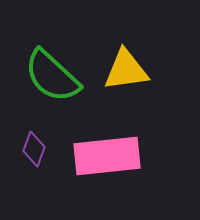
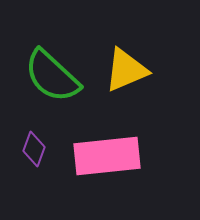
yellow triangle: rotated 15 degrees counterclockwise
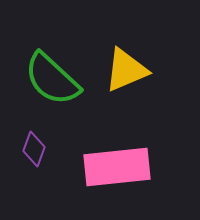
green semicircle: moved 3 px down
pink rectangle: moved 10 px right, 11 px down
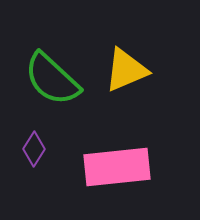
purple diamond: rotated 12 degrees clockwise
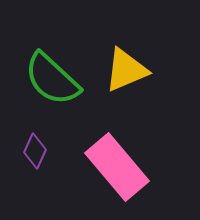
purple diamond: moved 1 px right, 2 px down; rotated 8 degrees counterclockwise
pink rectangle: rotated 56 degrees clockwise
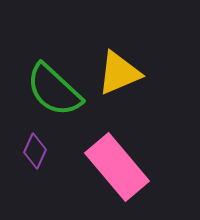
yellow triangle: moved 7 px left, 3 px down
green semicircle: moved 2 px right, 11 px down
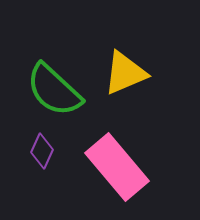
yellow triangle: moved 6 px right
purple diamond: moved 7 px right
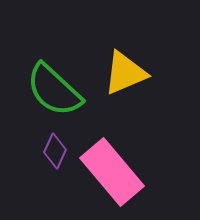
purple diamond: moved 13 px right
pink rectangle: moved 5 px left, 5 px down
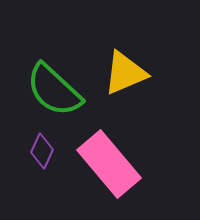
purple diamond: moved 13 px left
pink rectangle: moved 3 px left, 8 px up
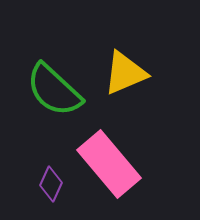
purple diamond: moved 9 px right, 33 px down
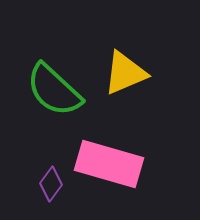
pink rectangle: rotated 34 degrees counterclockwise
purple diamond: rotated 12 degrees clockwise
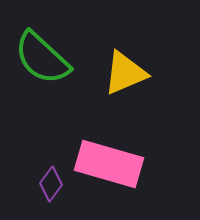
green semicircle: moved 12 px left, 32 px up
